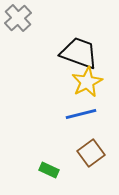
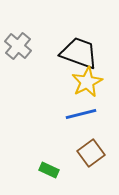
gray cross: moved 28 px down; rotated 8 degrees counterclockwise
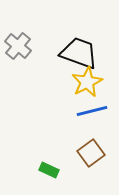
blue line: moved 11 px right, 3 px up
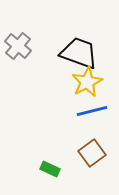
brown square: moved 1 px right
green rectangle: moved 1 px right, 1 px up
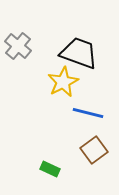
yellow star: moved 24 px left
blue line: moved 4 px left, 2 px down; rotated 28 degrees clockwise
brown square: moved 2 px right, 3 px up
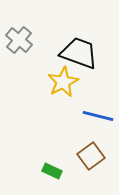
gray cross: moved 1 px right, 6 px up
blue line: moved 10 px right, 3 px down
brown square: moved 3 px left, 6 px down
green rectangle: moved 2 px right, 2 px down
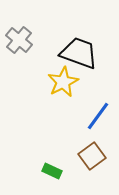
blue line: rotated 68 degrees counterclockwise
brown square: moved 1 px right
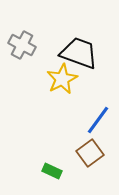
gray cross: moved 3 px right, 5 px down; rotated 12 degrees counterclockwise
yellow star: moved 1 px left, 3 px up
blue line: moved 4 px down
brown square: moved 2 px left, 3 px up
